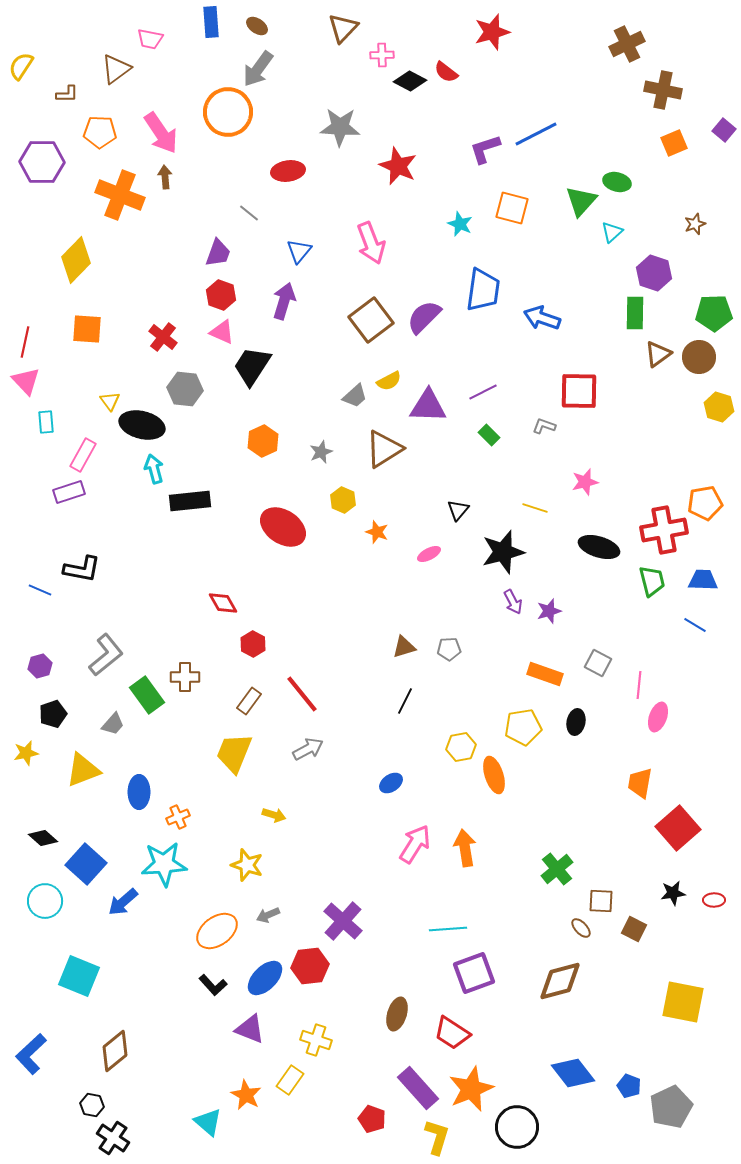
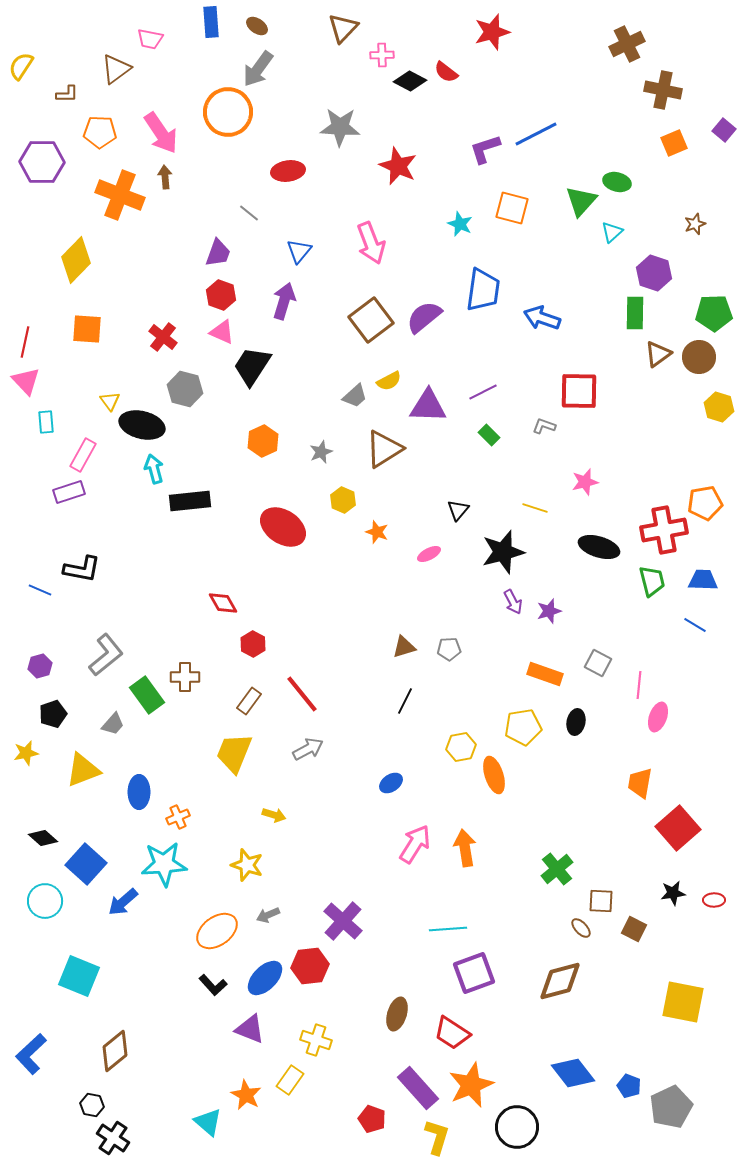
purple semicircle at (424, 317): rotated 6 degrees clockwise
gray hexagon at (185, 389): rotated 8 degrees clockwise
orange star at (471, 1089): moved 4 px up
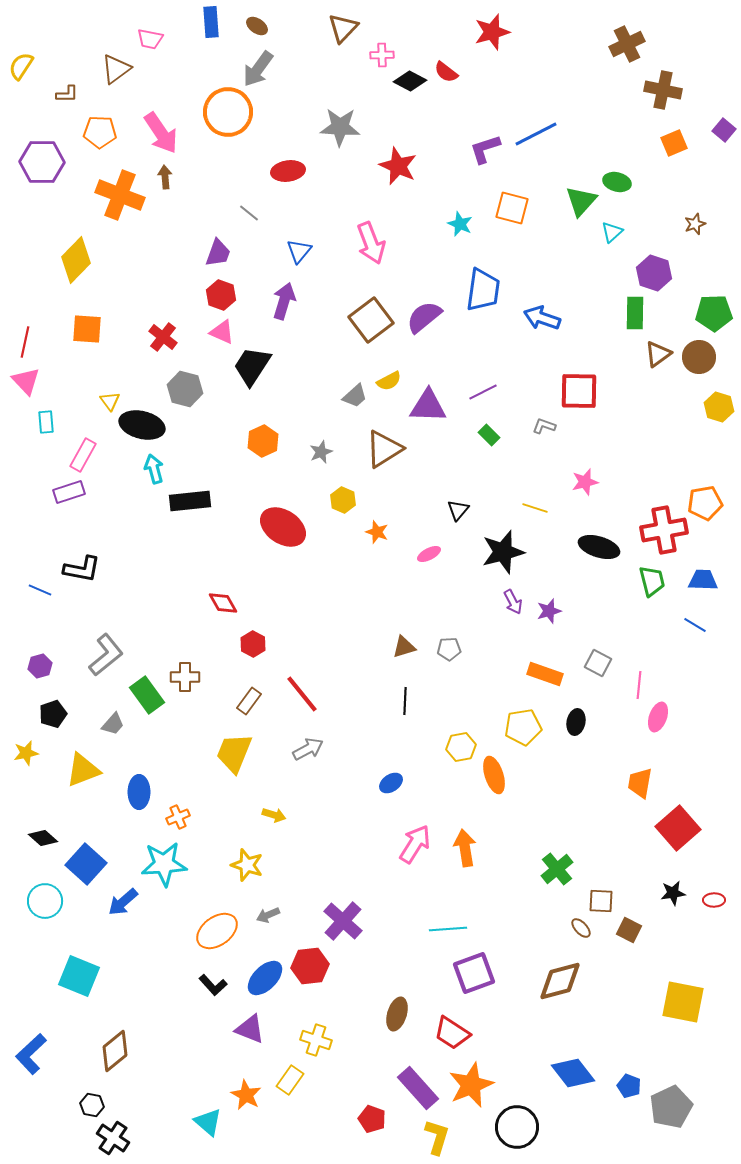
black line at (405, 701): rotated 24 degrees counterclockwise
brown square at (634, 929): moved 5 px left, 1 px down
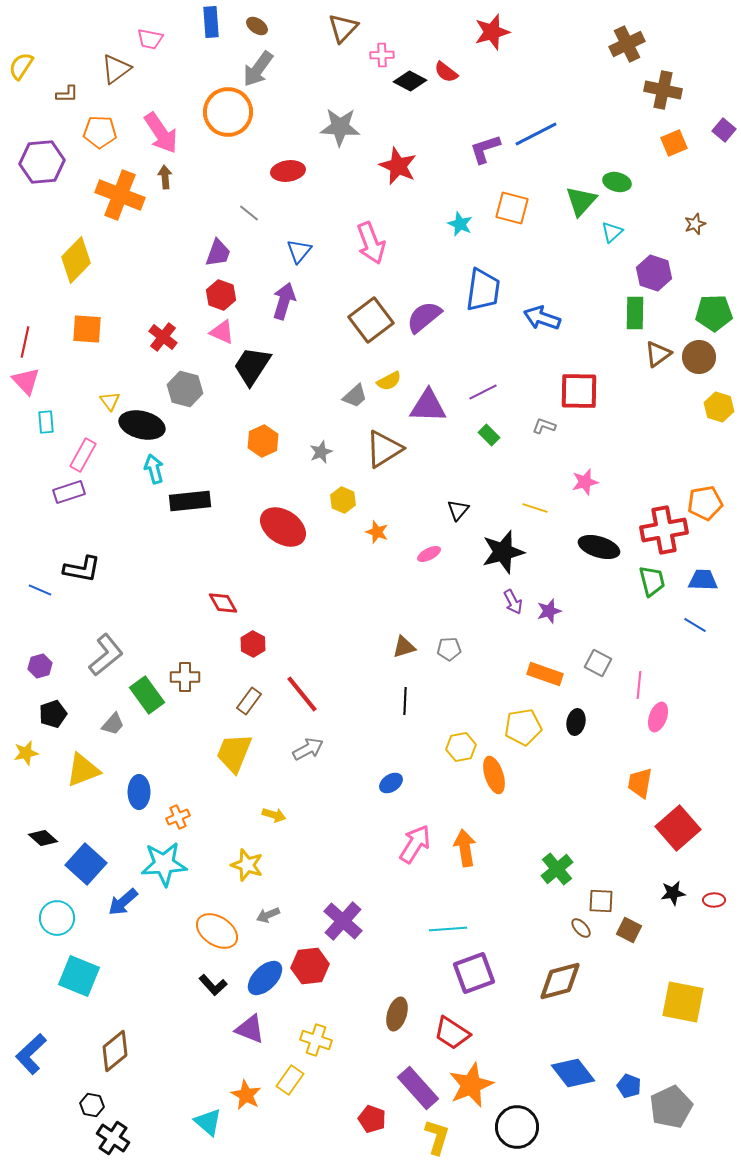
purple hexagon at (42, 162): rotated 6 degrees counterclockwise
cyan circle at (45, 901): moved 12 px right, 17 px down
orange ellipse at (217, 931): rotated 69 degrees clockwise
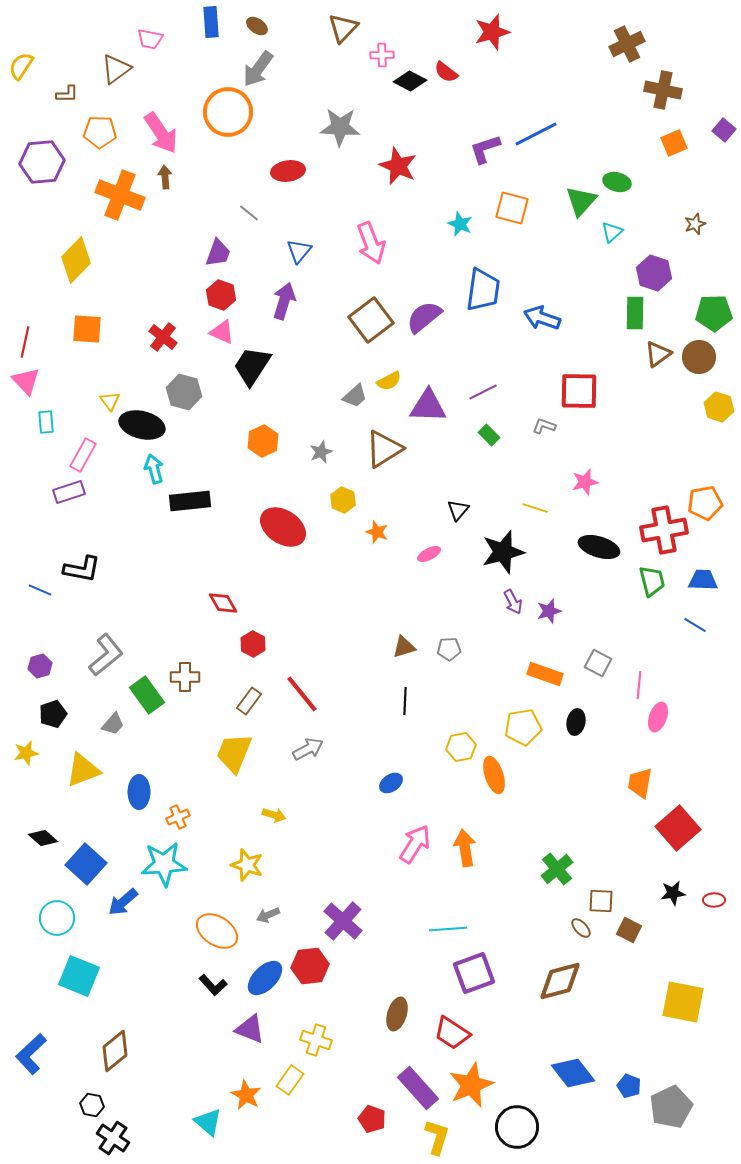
gray hexagon at (185, 389): moved 1 px left, 3 px down
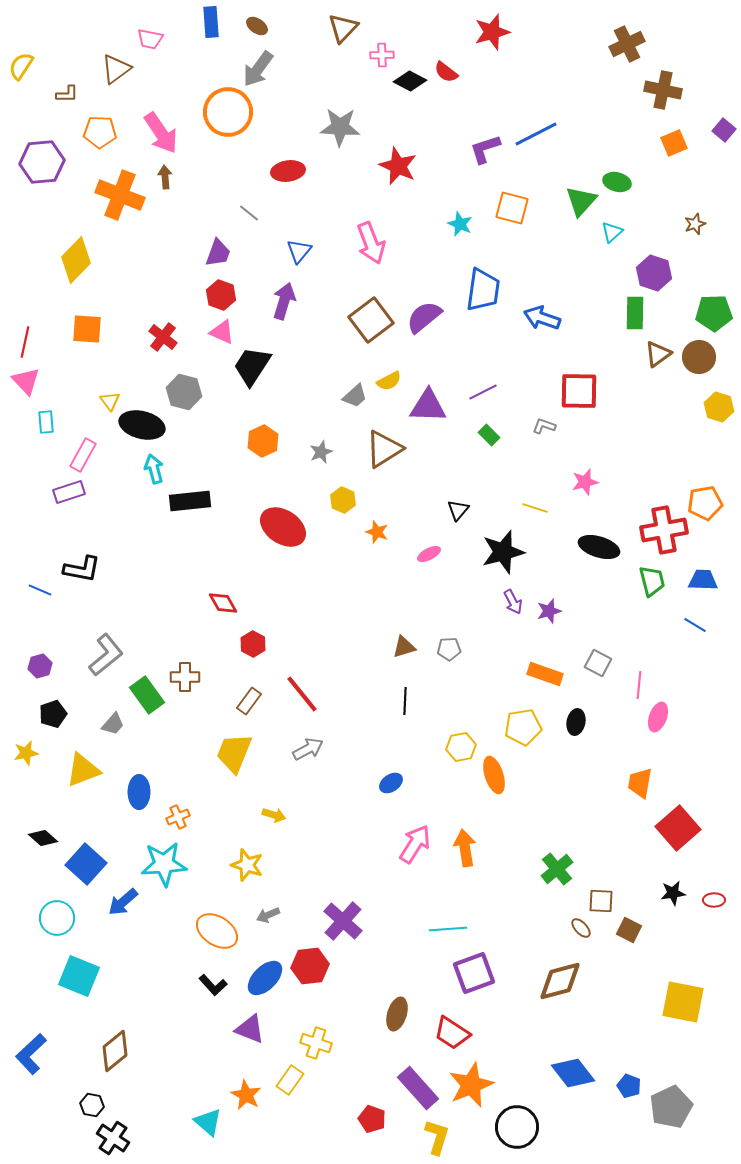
yellow cross at (316, 1040): moved 3 px down
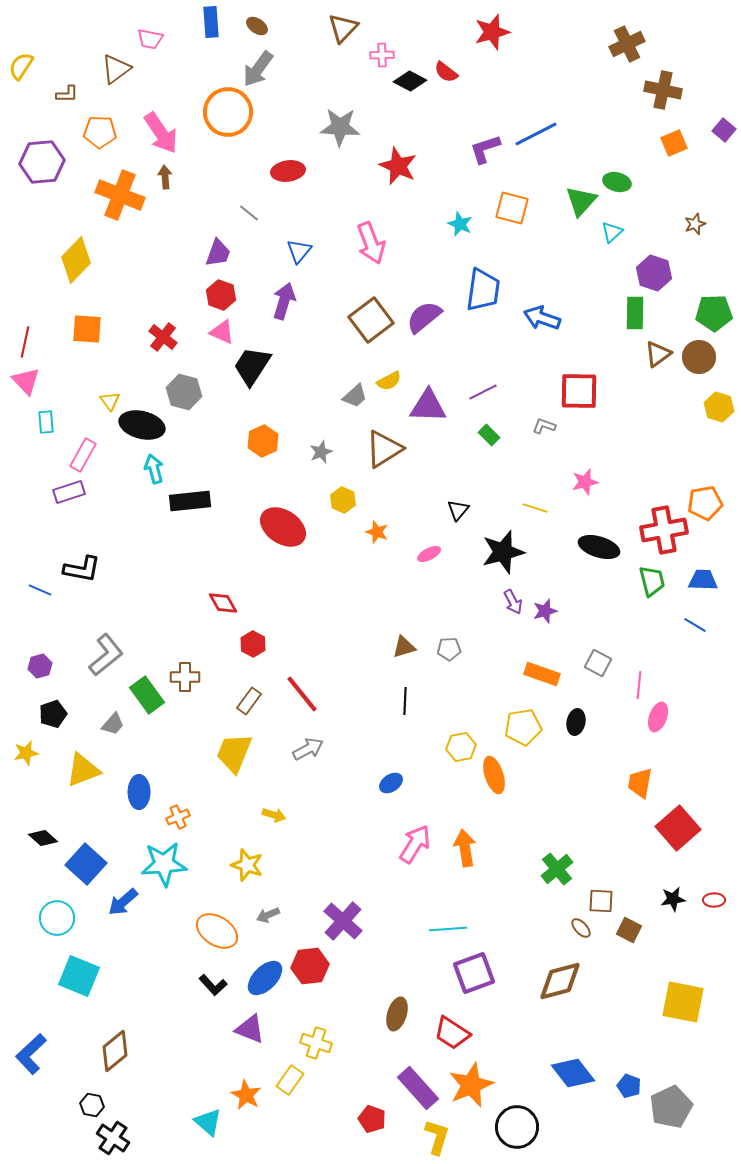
purple star at (549, 611): moved 4 px left
orange rectangle at (545, 674): moved 3 px left
black star at (673, 893): moved 6 px down
